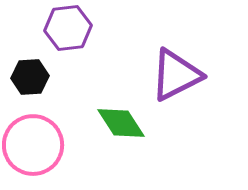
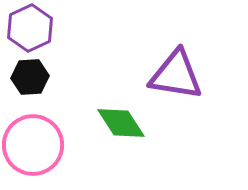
purple hexagon: moved 38 px left; rotated 18 degrees counterclockwise
purple triangle: rotated 36 degrees clockwise
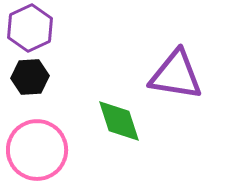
green diamond: moved 2 px left, 2 px up; rotated 15 degrees clockwise
pink circle: moved 4 px right, 5 px down
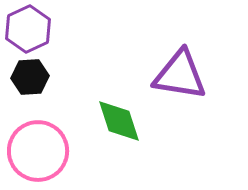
purple hexagon: moved 2 px left, 1 px down
purple triangle: moved 4 px right
pink circle: moved 1 px right, 1 px down
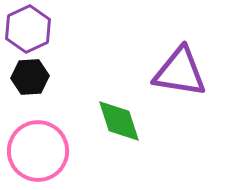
purple triangle: moved 3 px up
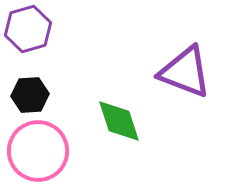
purple hexagon: rotated 9 degrees clockwise
purple triangle: moved 5 px right; rotated 12 degrees clockwise
black hexagon: moved 18 px down
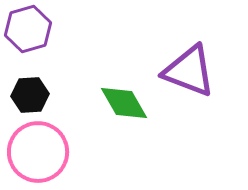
purple triangle: moved 4 px right, 1 px up
green diamond: moved 5 px right, 18 px up; rotated 12 degrees counterclockwise
pink circle: moved 1 px down
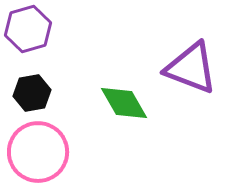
purple triangle: moved 2 px right, 3 px up
black hexagon: moved 2 px right, 2 px up; rotated 6 degrees counterclockwise
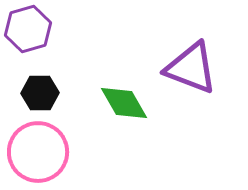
black hexagon: moved 8 px right; rotated 9 degrees clockwise
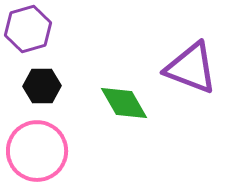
black hexagon: moved 2 px right, 7 px up
pink circle: moved 1 px left, 1 px up
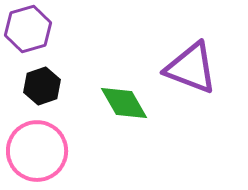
black hexagon: rotated 18 degrees counterclockwise
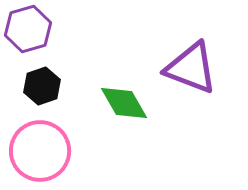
pink circle: moved 3 px right
